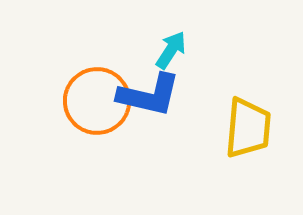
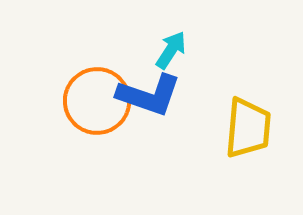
blue L-shape: rotated 6 degrees clockwise
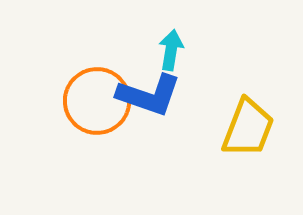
cyan arrow: rotated 24 degrees counterclockwise
yellow trapezoid: rotated 16 degrees clockwise
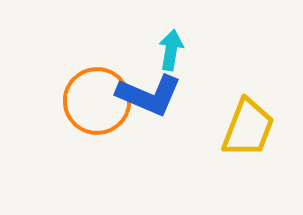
blue L-shape: rotated 4 degrees clockwise
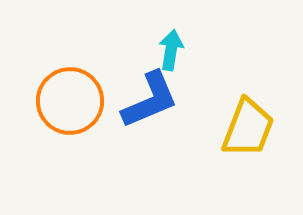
blue L-shape: moved 1 px right, 5 px down; rotated 46 degrees counterclockwise
orange circle: moved 27 px left
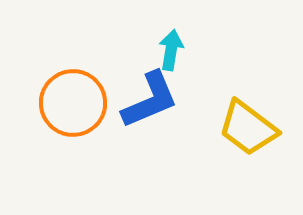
orange circle: moved 3 px right, 2 px down
yellow trapezoid: rotated 106 degrees clockwise
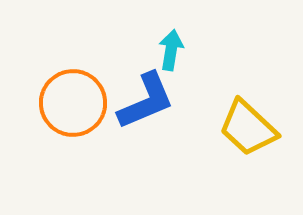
blue L-shape: moved 4 px left, 1 px down
yellow trapezoid: rotated 6 degrees clockwise
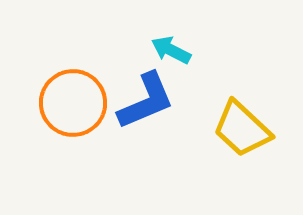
cyan arrow: rotated 72 degrees counterclockwise
yellow trapezoid: moved 6 px left, 1 px down
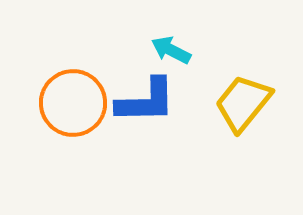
blue L-shape: rotated 22 degrees clockwise
yellow trapezoid: moved 1 px right, 26 px up; rotated 86 degrees clockwise
